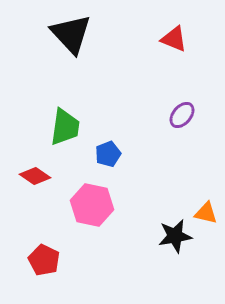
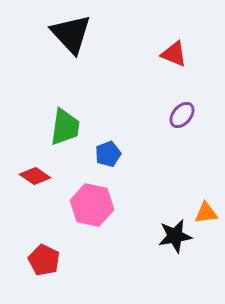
red triangle: moved 15 px down
orange triangle: rotated 20 degrees counterclockwise
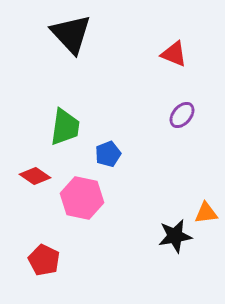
pink hexagon: moved 10 px left, 7 px up
